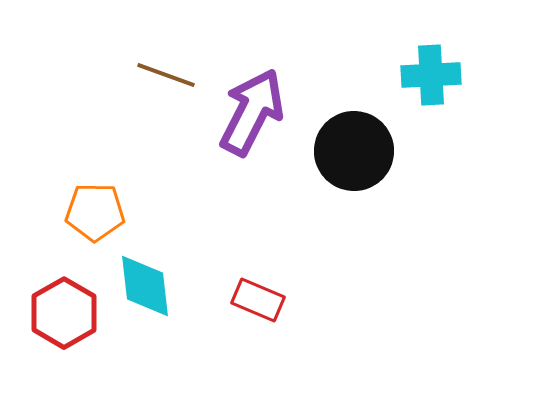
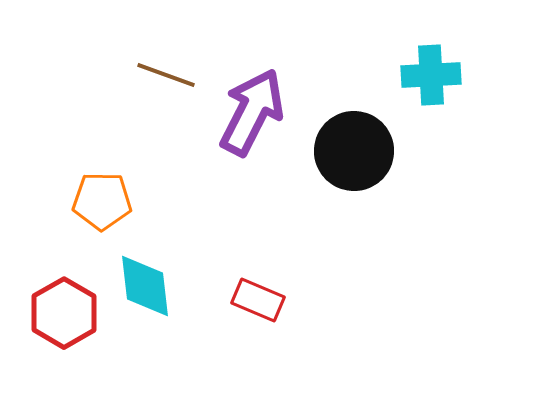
orange pentagon: moved 7 px right, 11 px up
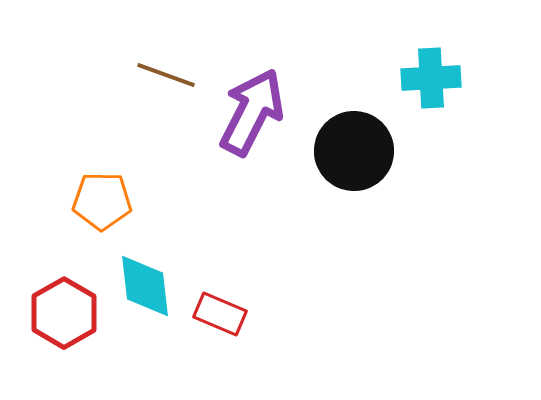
cyan cross: moved 3 px down
red rectangle: moved 38 px left, 14 px down
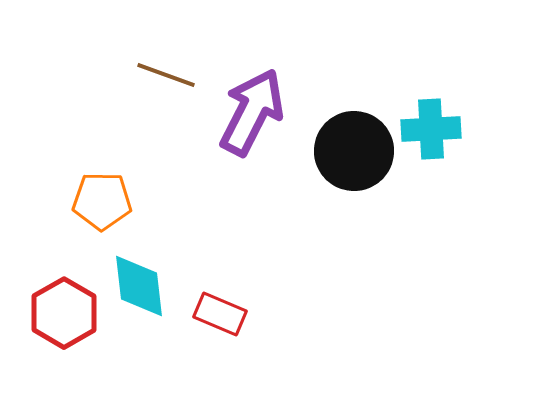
cyan cross: moved 51 px down
cyan diamond: moved 6 px left
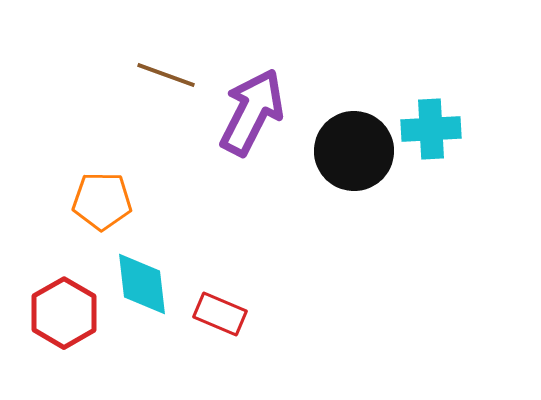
cyan diamond: moved 3 px right, 2 px up
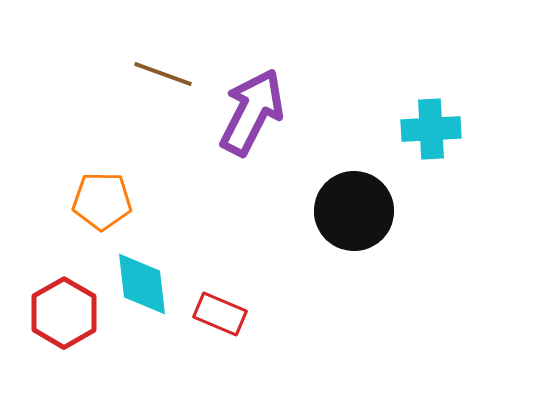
brown line: moved 3 px left, 1 px up
black circle: moved 60 px down
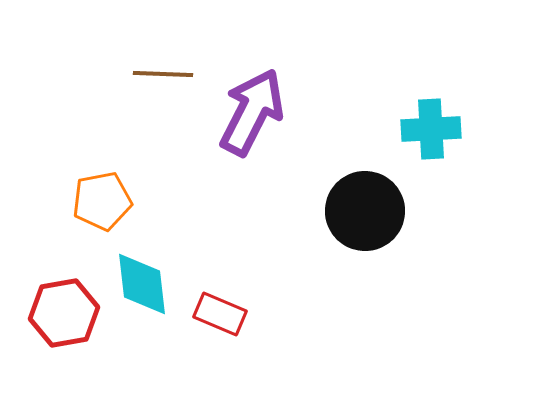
brown line: rotated 18 degrees counterclockwise
orange pentagon: rotated 12 degrees counterclockwise
black circle: moved 11 px right
red hexagon: rotated 20 degrees clockwise
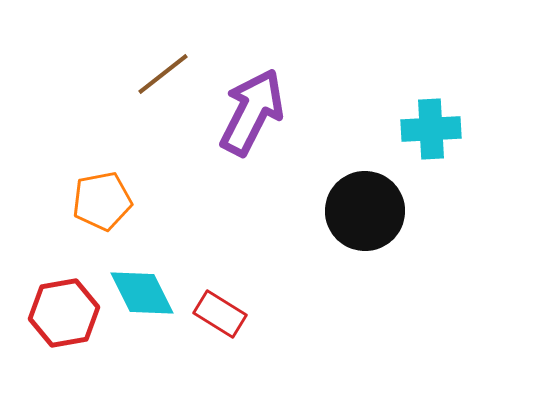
brown line: rotated 40 degrees counterclockwise
cyan diamond: moved 9 px down; rotated 20 degrees counterclockwise
red rectangle: rotated 9 degrees clockwise
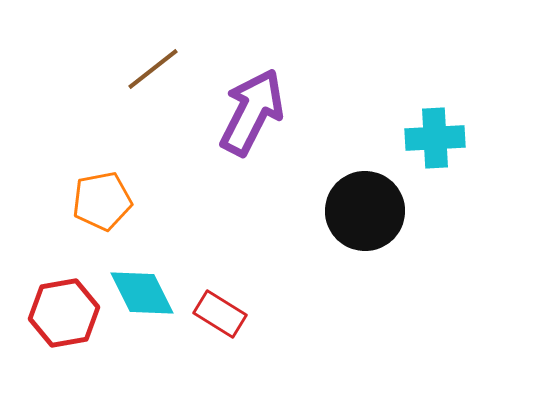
brown line: moved 10 px left, 5 px up
cyan cross: moved 4 px right, 9 px down
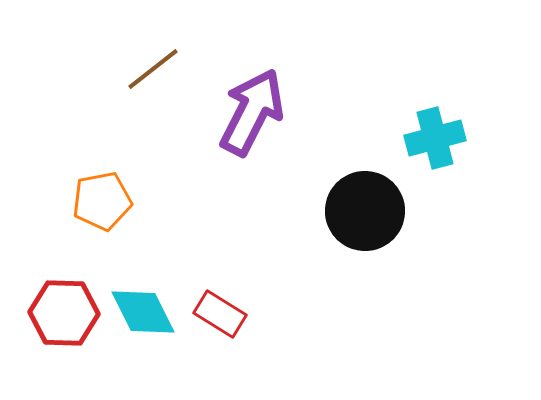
cyan cross: rotated 12 degrees counterclockwise
cyan diamond: moved 1 px right, 19 px down
red hexagon: rotated 12 degrees clockwise
